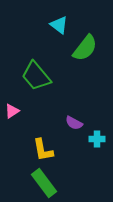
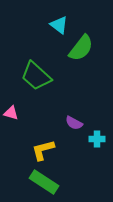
green semicircle: moved 4 px left
green trapezoid: rotated 8 degrees counterclockwise
pink triangle: moved 1 px left, 2 px down; rotated 49 degrees clockwise
yellow L-shape: rotated 85 degrees clockwise
green rectangle: moved 1 px up; rotated 20 degrees counterclockwise
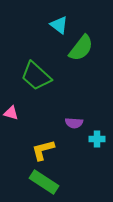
purple semicircle: rotated 24 degrees counterclockwise
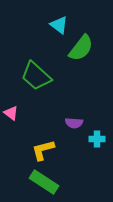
pink triangle: rotated 21 degrees clockwise
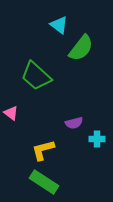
purple semicircle: rotated 18 degrees counterclockwise
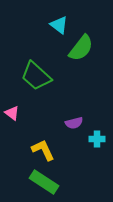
pink triangle: moved 1 px right
yellow L-shape: rotated 80 degrees clockwise
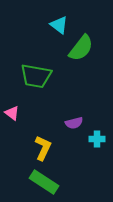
green trapezoid: rotated 32 degrees counterclockwise
yellow L-shape: moved 2 px up; rotated 50 degrees clockwise
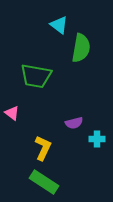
green semicircle: rotated 28 degrees counterclockwise
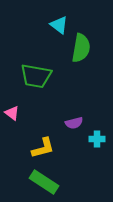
yellow L-shape: rotated 50 degrees clockwise
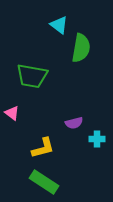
green trapezoid: moved 4 px left
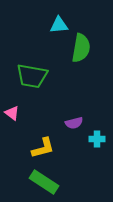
cyan triangle: rotated 42 degrees counterclockwise
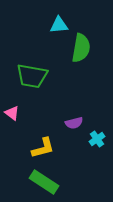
cyan cross: rotated 35 degrees counterclockwise
